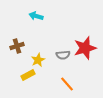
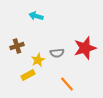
gray semicircle: moved 6 px left, 2 px up
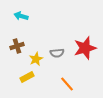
cyan arrow: moved 15 px left
yellow star: moved 2 px left, 1 px up
yellow rectangle: moved 1 px left, 2 px down
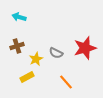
cyan arrow: moved 2 px left, 1 px down
gray semicircle: moved 1 px left; rotated 32 degrees clockwise
orange line: moved 1 px left, 2 px up
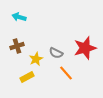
orange line: moved 9 px up
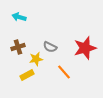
brown cross: moved 1 px right, 1 px down
gray semicircle: moved 6 px left, 6 px up
yellow star: rotated 16 degrees clockwise
orange line: moved 2 px left, 1 px up
yellow rectangle: moved 2 px up
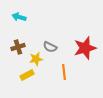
orange line: rotated 35 degrees clockwise
